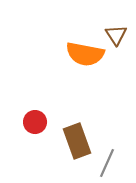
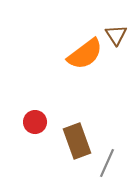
orange semicircle: rotated 48 degrees counterclockwise
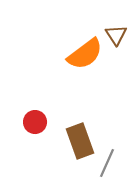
brown rectangle: moved 3 px right
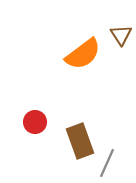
brown triangle: moved 5 px right
orange semicircle: moved 2 px left
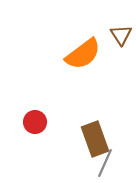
brown rectangle: moved 15 px right, 2 px up
gray line: moved 2 px left
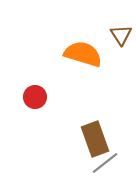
orange semicircle: rotated 126 degrees counterclockwise
red circle: moved 25 px up
gray line: rotated 28 degrees clockwise
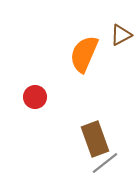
brown triangle: rotated 35 degrees clockwise
orange semicircle: moved 1 px right; rotated 84 degrees counterclockwise
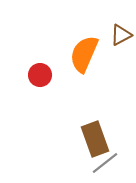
red circle: moved 5 px right, 22 px up
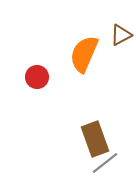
red circle: moved 3 px left, 2 px down
